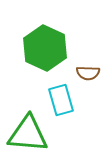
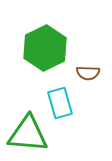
green hexagon: rotated 9 degrees clockwise
cyan rectangle: moved 1 px left, 3 px down
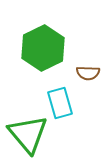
green hexagon: moved 2 px left
green triangle: rotated 45 degrees clockwise
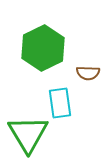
cyan rectangle: rotated 8 degrees clockwise
green triangle: rotated 9 degrees clockwise
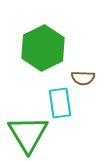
brown semicircle: moved 5 px left, 5 px down
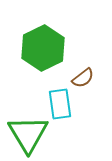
brown semicircle: rotated 40 degrees counterclockwise
cyan rectangle: moved 1 px down
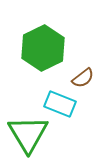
cyan rectangle: rotated 60 degrees counterclockwise
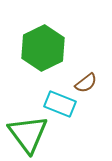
brown semicircle: moved 3 px right, 5 px down
green triangle: rotated 6 degrees counterclockwise
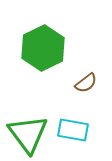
cyan rectangle: moved 13 px right, 26 px down; rotated 12 degrees counterclockwise
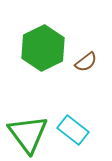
brown semicircle: moved 21 px up
cyan rectangle: rotated 28 degrees clockwise
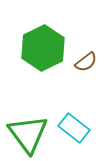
cyan rectangle: moved 1 px right, 2 px up
